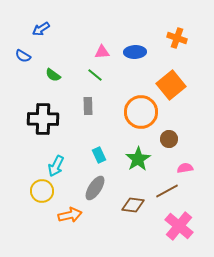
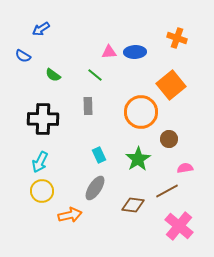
pink triangle: moved 7 px right
cyan arrow: moved 16 px left, 4 px up
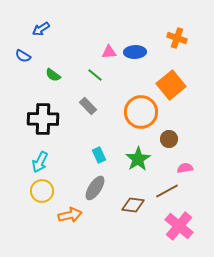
gray rectangle: rotated 42 degrees counterclockwise
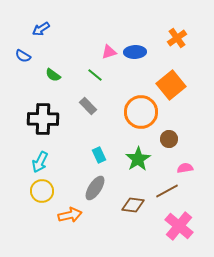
orange cross: rotated 36 degrees clockwise
pink triangle: rotated 14 degrees counterclockwise
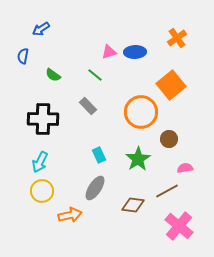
blue semicircle: rotated 70 degrees clockwise
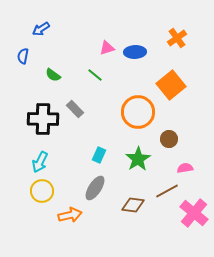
pink triangle: moved 2 px left, 4 px up
gray rectangle: moved 13 px left, 3 px down
orange circle: moved 3 px left
cyan rectangle: rotated 49 degrees clockwise
pink cross: moved 15 px right, 13 px up
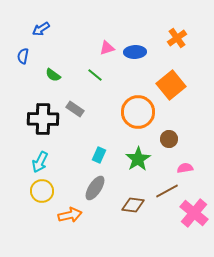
gray rectangle: rotated 12 degrees counterclockwise
